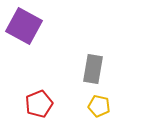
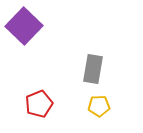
purple square: rotated 15 degrees clockwise
yellow pentagon: rotated 15 degrees counterclockwise
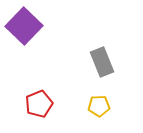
gray rectangle: moved 9 px right, 7 px up; rotated 32 degrees counterclockwise
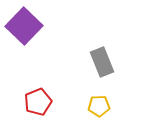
red pentagon: moved 1 px left, 2 px up
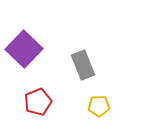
purple square: moved 23 px down
gray rectangle: moved 19 px left, 3 px down
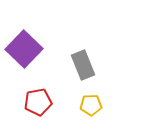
red pentagon: rotated 12 degrees clockwise
yellow pentagon: moved 8 px left, 1 px up
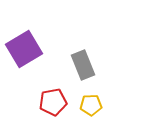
purple square: rotated 15 degrees clockwise
red pentagon: moved 15 px right
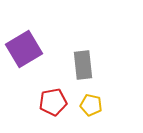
gray rectangle: rotated 16 degrees clockwise
yellow pentagon: rotated 15 degrees clockwise
